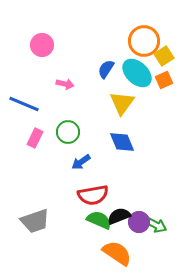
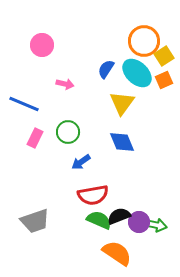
green arrow: rotated 15 degrees counterclockwise
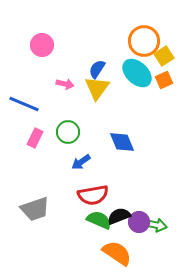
blue semicircle: moved 9 px left
yellow triangle: moved 25 px left, 15 px up
gray trapezoid: moved 12 px up
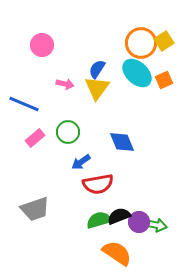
orange circle: moved 3 px left, 2 px down
yellow square: moved 15 px up
pink rectangle: rotated 24 degrees clockwise
red semicircle: moved 5 px right, 11 px up
green semicircle: rotated 40 degrees counterclockwise
